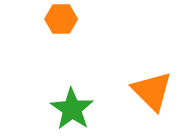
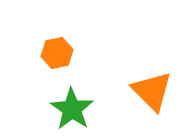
orange hexagon: moved 4 px left, 34 px down; rotated 12 degrees counterclockwise
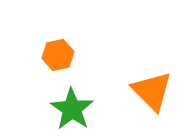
orange hexagon: moved 1 px right, 2 px down
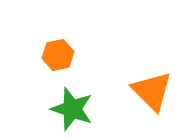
green star: rotated 15 degrees counterclockwise
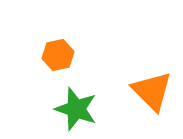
green star: moved 4 px right
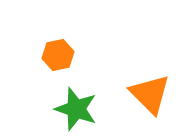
orange triangle: moved 2 px left, 3 px down
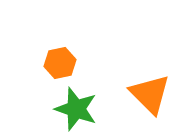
orange hexagon: moved 2 px right, 8 px down
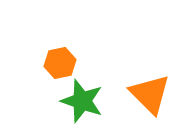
green star: moved 6 px right, 8 px up
